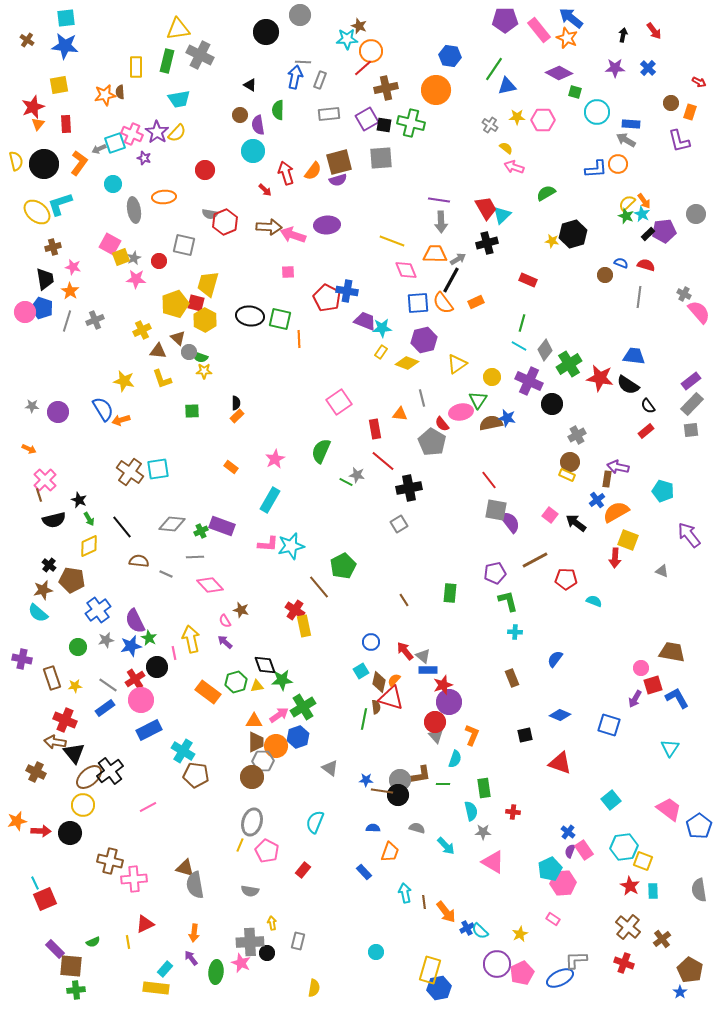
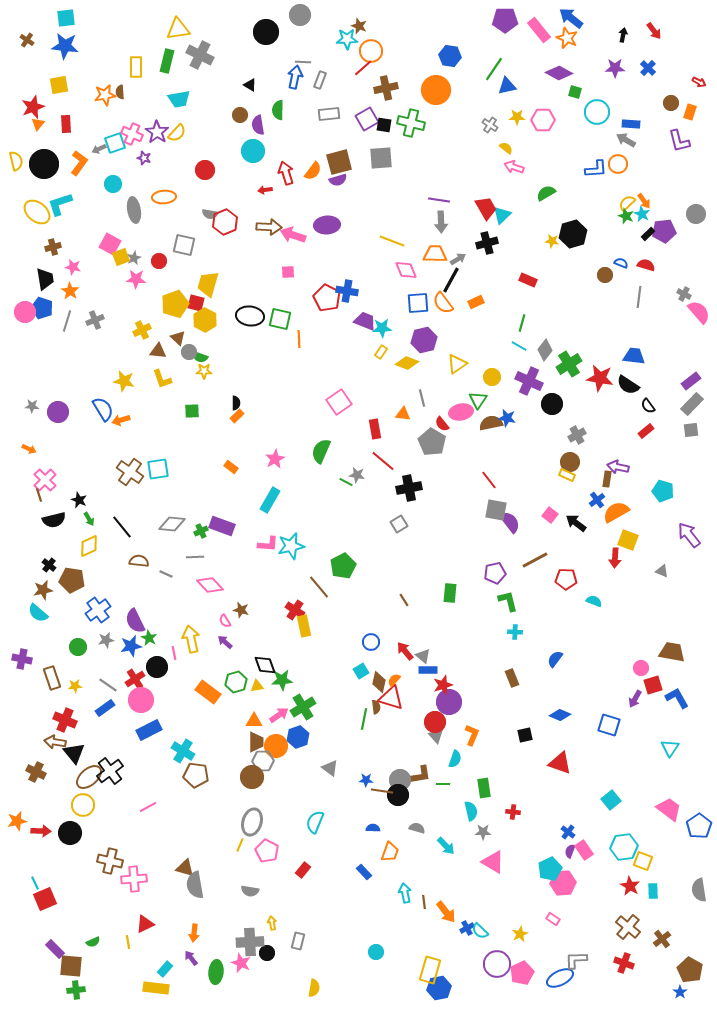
red arrow at (265, 190): rotated 128 degrees clockwise
orange triangle at (400, 414): moved 3 px right
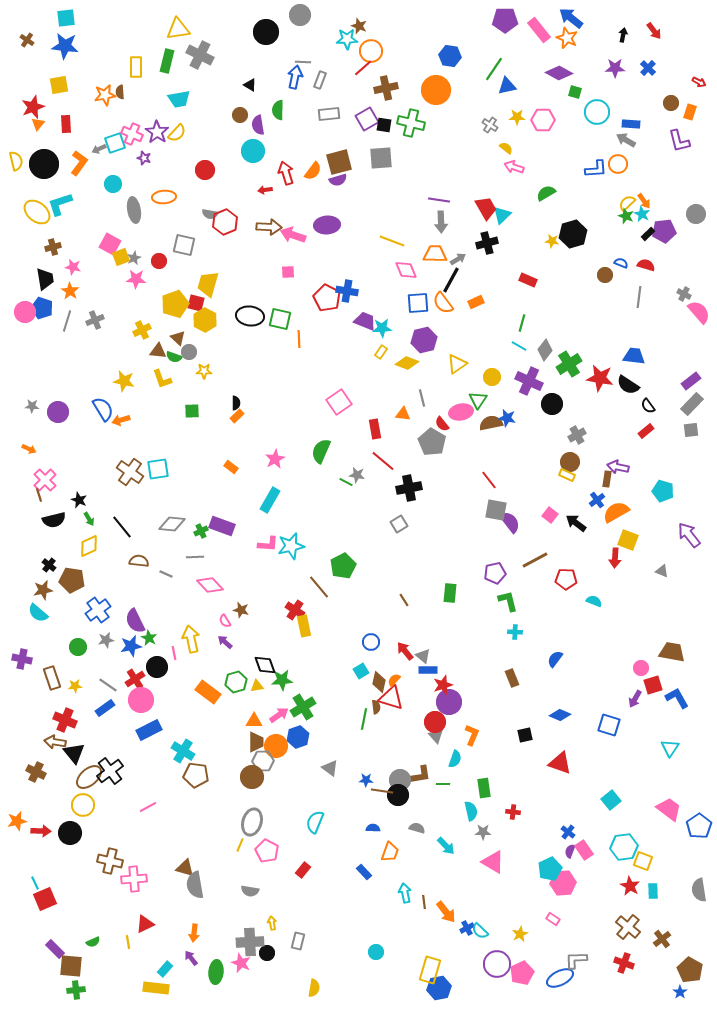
green semicircle at (200, 357): moved 26 px left
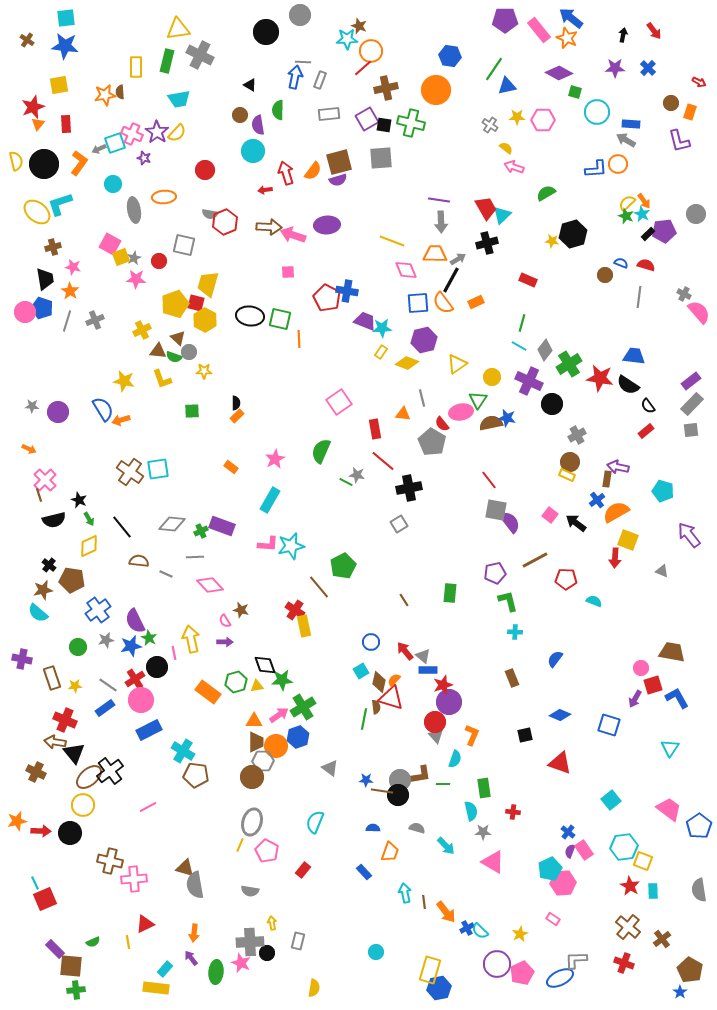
purple arrow at (225, 642): rotated 140 degrees clockwise
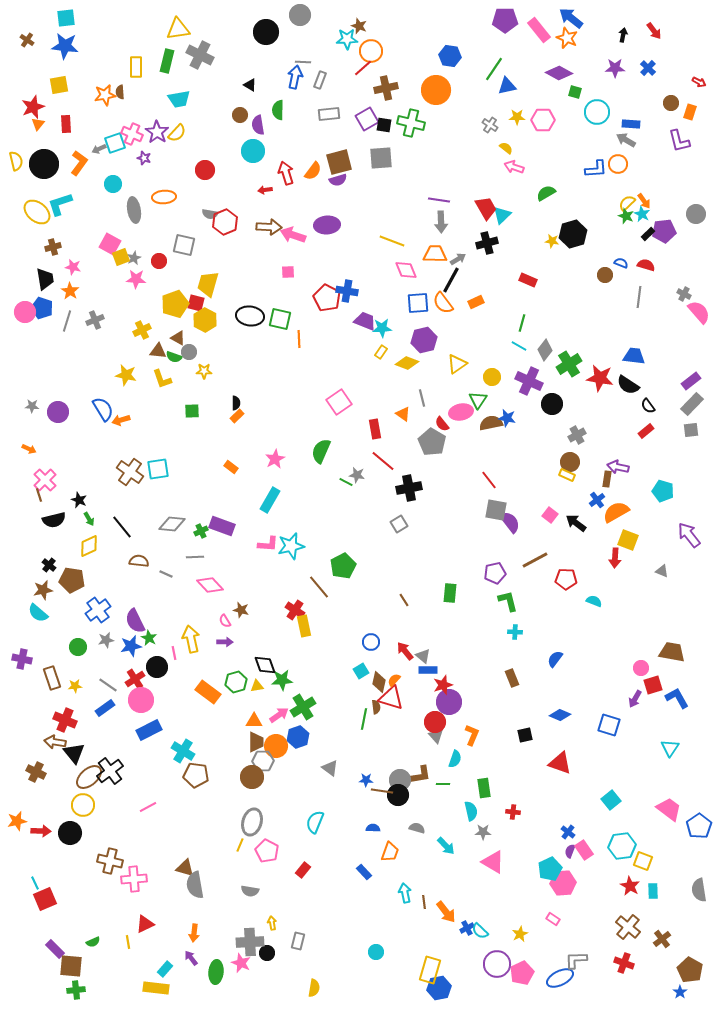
brown triangle at (178, 338): rotated 14 degrees counterclockwise
yellow star at (124, 381): moved 2 px right, 6 px up
orange triangle at (403, 414): rotated 28 degrees clockwise
cyan hexagon at (624, 847): moved 2 px left, 1 px up
